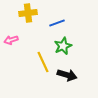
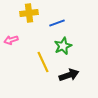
yellow cross: moved 1 px right
black arrow: moved 2 px right; rotated 36 degrees counterclockwise
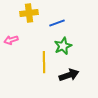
yellow line: moved 1 px right; rotated 25 degrees clockwise
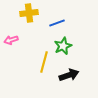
yellow line: rotated 15 degrees clockwise
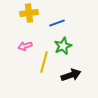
pink arrow: moved 14 px right, 6 px down
black arrow: moved 2 px right
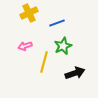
yellow cross: rotated 18 degrees counterclockwise
black arrow: moved 4 px right, 2 px up
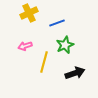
green star: moved 2 px right, 1 px up
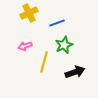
green star: moved 1 px left
black arrow: moved 1 px up
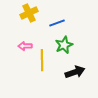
pink arrow: rotated 16 degrees clockwise
yellow line: moved 2 px left, 2 px up; rotated 15 degrees counterclockwise
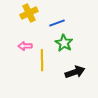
green star: moved 2 px up; rotated 18 degrees counterclockwise
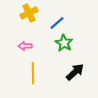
blue line: rotated 21 degrees counterclockwise
yellow line: moved 9 px left, 13 px down
black arrow: rotated 24 degrees counterclockwise
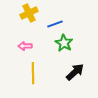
blue line: moved 2 px left, 1 px down; rotated 21 degrees clockwise
